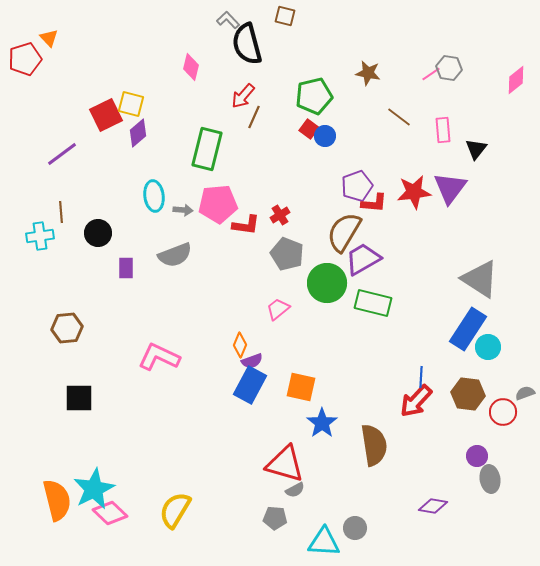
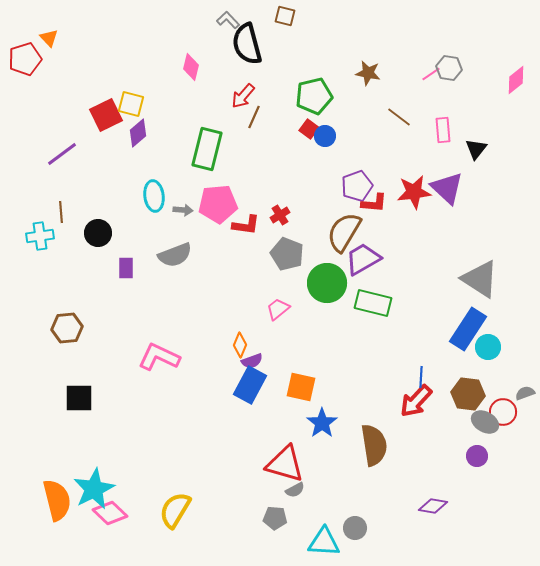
purple triangle at (450, 188): moved 3 px left; rotated 24 degrees counterclockwise
gray ellipse at (490, 479): moved 5 px left, 57 px up; rotated 52 degrees counterclockwise
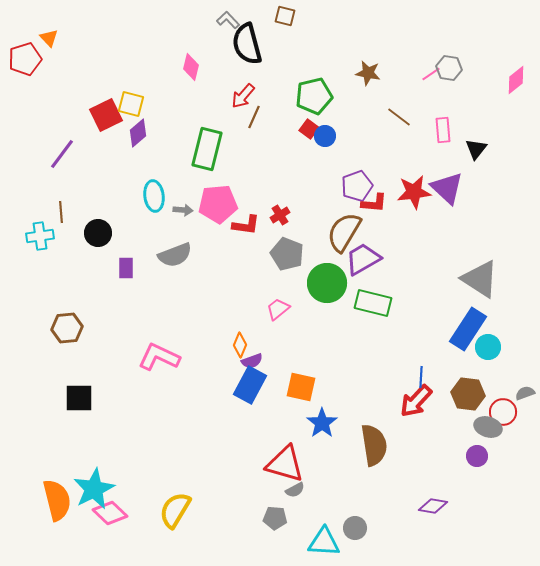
purple line at (62, 154): rotated 16 degrees counterclockwise
gray ellipse at (485, 422): moved 3 px right, 5 px down; rotated 12 degrees counterclockwise
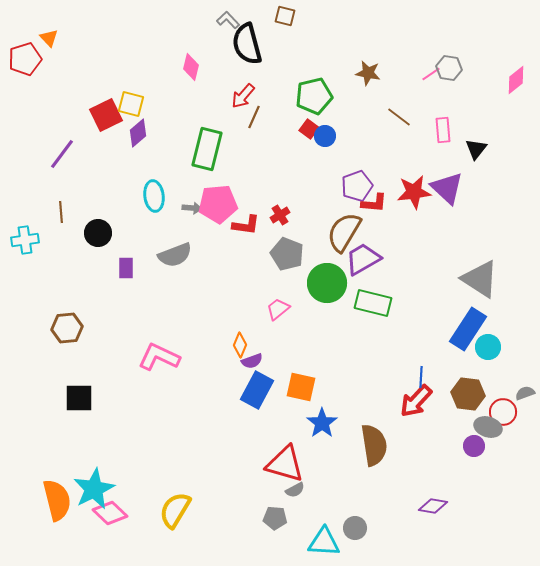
gray arrow at (183, 210): moved 9 px right, 2 px up
cyan cross at (40, 236): moved 15 px left, 4 px down
blue rectangle at (250, 385): moved 7 px right, 5 px down
purple circle at (477, 456): moved 3 px left, 10 px up
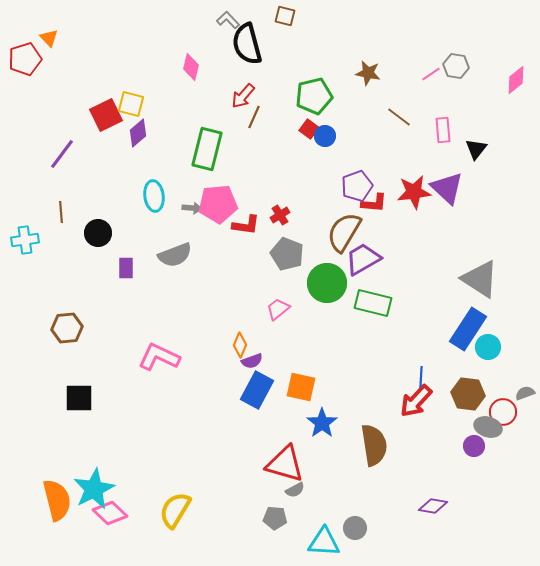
gray hexagon at (449, 68): moved 7 px right, 2 px up
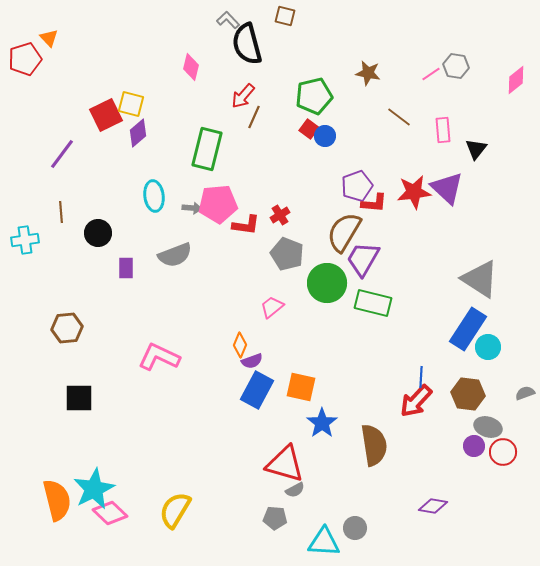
purple trapezoid at (363, 259): rotated 30 degrees counterclockwise
pink trapezoid at (278, 309): moved 6 px left, 2 px up
red circle at (503, 412): moved 40 px down
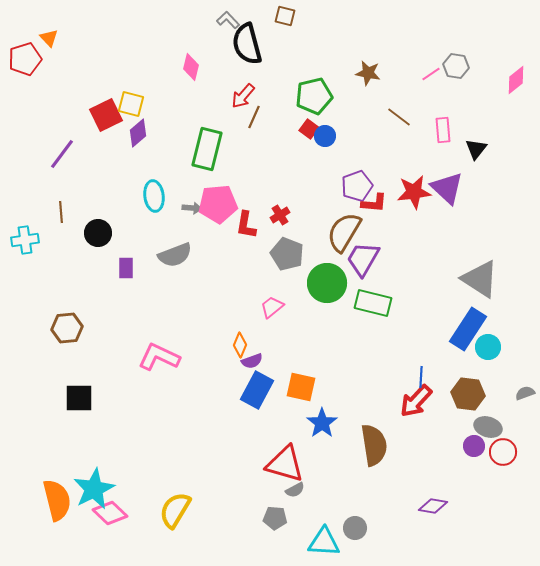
red L-shape at (246, 225): rotated 92 degrees clockwise
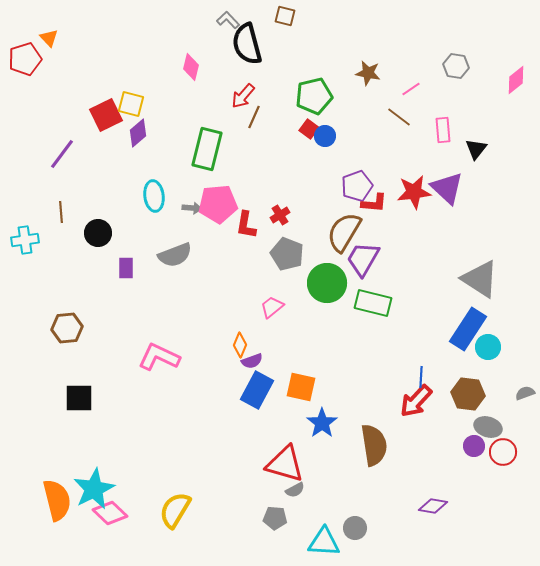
pink line at (431, 74): moved 20 px left, 15 px down
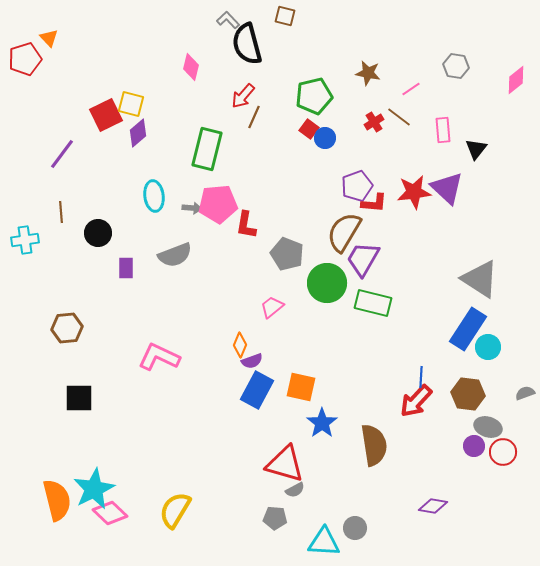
blue circle at (325, 136): moved 2 px down
red cross at (280, 215): moved 94 px right, 93 px up
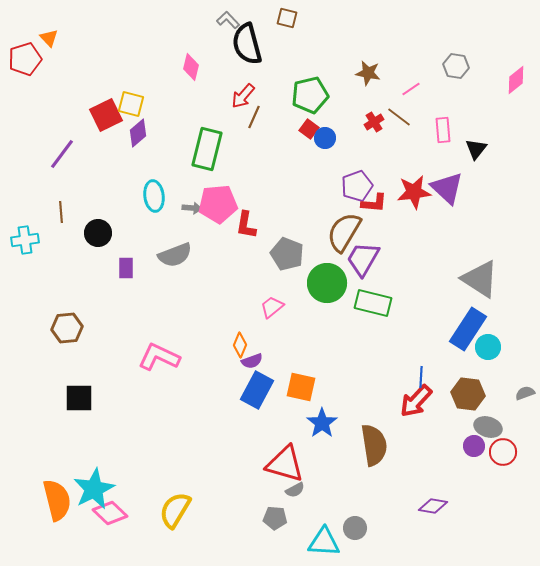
brown square at (285, 16): moved 2 px right, 2 px down
green pentagon at (314, 96): moved 4 px left, 1 px up
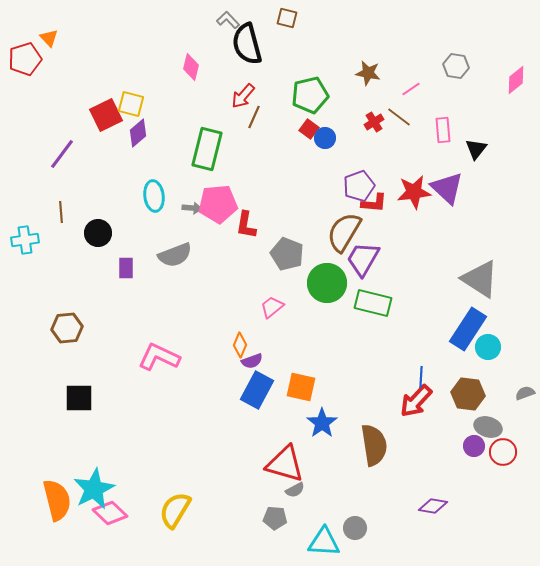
purple pentagon at (357, 186): moved 2 px right
